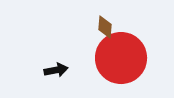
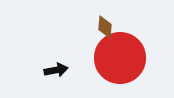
red circle: moved 1 px left
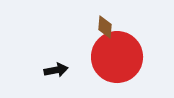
red circle: moved 3 px left, 1 px up
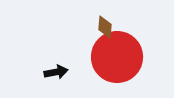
black arrow: moved 2 px down
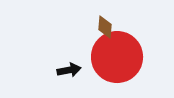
black arrow: moved 13 px right, 2 px up
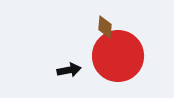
red circle: moved 1 px right, 1 px up
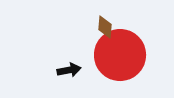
red circle: moved 2 px right, 1 px up
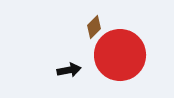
brown diamond: moved 11 px left; rotated 40 degrees clockwise
